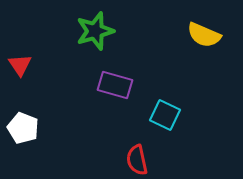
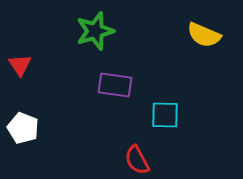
purple rectangle: rotated 8 degrees counterclockwise
cyan square: rotated 24 degrees counterclockwise
red semicircle: rotated 16 degrees counterclockwise
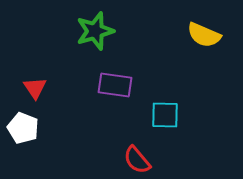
red triangle: moved 15 px right, 23 px down
red semicircle: rotated 12 degrees counterclockwise
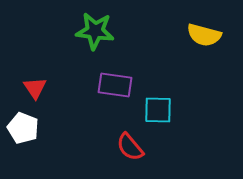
green star: rotated 24 degrees clockwise
yellow semicircle: rotated 8 degrees counterclockwise
cyan square: moved 7 px left, 5 px up
red semicircle: moved 7 px left, 13 px up
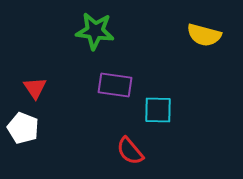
red semicircle: moved 4 px down
